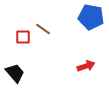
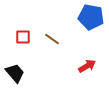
brown line: moved 9 px right, 10 px down
red arrow: moved 1 px right; rotated 12 degrees counterclockwise
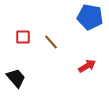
blue pentagon: moved 1 px left
brown line: moved 1 px left, 3 px down; rotated 14 degrees clockwise
black trapezoid: moved 1 px right, 5 px down
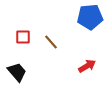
blue pentagon: rotated 15 degrees counterclockwise
black trapezoid: moved 1 px right, 6 px up
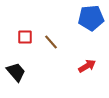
blue pentagon: moved 1 px right, 1 px down
red square: moved 2 px right
black trapezoid: moved 1 px left
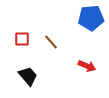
red square: moved 3 px left, 2 px down
red arrow: rotated 54 degrees clockwise
black trapezoid: moved 12 px right, 4 px down
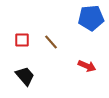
red square: moved 1 px down
black trapezoid: moved 3 px left
